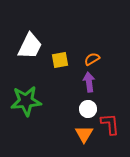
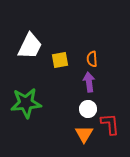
orange semicircle: rotated 63 degrees counterclockwise
green star: moved 2 px down
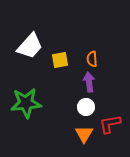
white trapezoid: rotated 16 degrees clockwise
white circle: moved 2 px left, 2 px up
red L-shape: rotated 95 degrees counterclockwise
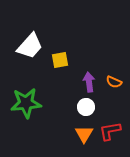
orange semicircle: moved 22 px right, 23 px down; rotated 63 degrees counterclockwise
red L-shape: moved 7 px down
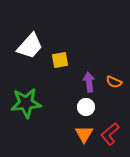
red L-shape: moved 3 px down; rotated 30 degrees counterclockwise
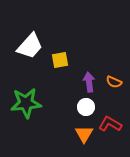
red L-shape: moved 10 px up; rotated 70 degrees clockwise
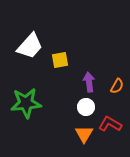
orange semicircle: moved 3 px right, 4 px down; rotated 84 degrees counterclockwise
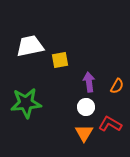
white trapezoid: rotated 144 degrees counterclockwise
orange triangle: moved 1 px up
